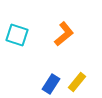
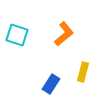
yellow rectangle: moved 6 px right, 10 px up; rotated 24 degrees counterclockwise
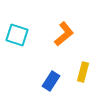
blue rectangle: moved 3 px up
